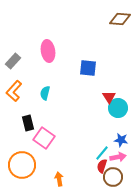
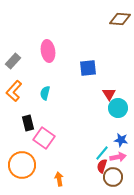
blue square: rotated 12 degrees counterclockwise
red triangle: moved 3 px up
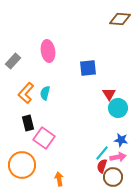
orange L-shape: moved 12 px right, 2 px down
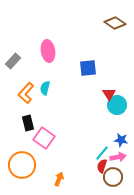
brown diamond: moved 5 px left, 4 px down; rotated 30 degrees clockwise
cyan semicircle: moved 5 px up
cyan circle: moved 1 px left, 3 px up
orange arrow: rotated 32 degrees clockwise
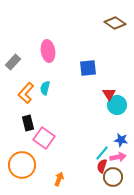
gray rectangle: moved 1 px down
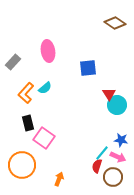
cyan semicircle: rotated 144 degrees counterclockwise
pink arrow: rotated 35 degrees clockwise
red semicircle: moved 5 px left
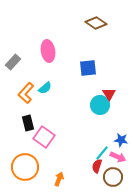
brown diamond: moved 19 px left
cyan circle: moved 17 px left
pink square: moved 1 px up
orange circle: moved 3 px right, 2 px down
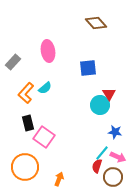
brown diamond: rotated 15 degrees clockwise
blue star: moved 6 px left, 8 px up
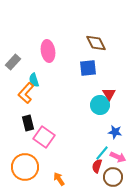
brown diamond: moved 20 px down; rotated 15 degrees clockwise
cyan semicircle: moved 11 px left, 8 px up; rotated 112 degrees clockwise
orange arrow: rotated 56 degrees counterclockwise
